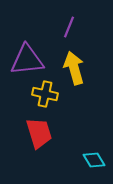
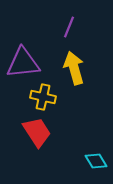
purple triangle: moved 4 px left, 3 px down
yellow cross: moved 2 px left, 3 px down
red trapezoid: moved 2 px left, 1 px up; rotated 16 degrees counterclockwise
cyan diamond: moved 2 px right, 1 px down
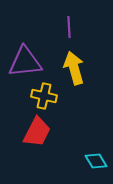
purple line: rotated 25 degrees counterclockwise
purple triangle: moved 2 px right, 1 px up
yellow cross: moved 1 px right, 1 px up
red trapezoid: rotated 60 degrees clockwise
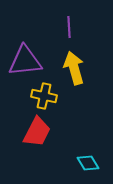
purple triangle: moved 1 px up
cyan diamond: moved 8 px left, 2 px down
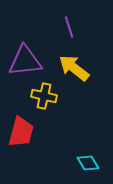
purple line: rotated 15 degrees counterclockwise
yellow arrow: rotated 36 degrees counterclockwise
red trapezoid: moved 16 px left; rotated 12 degrees counterclockwise
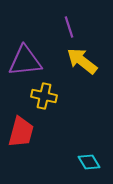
yellow arrow: moved 8 px right, 7 px up
cyan diamond: moved 1 px right, 1 px up
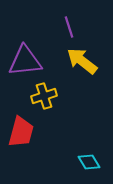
yellow cross: rotated 30 degrees counterclockwise
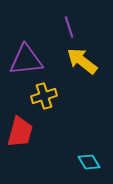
purple triangle: moved 1 px right, 1 px up
red trapezoid: moved 1 px left
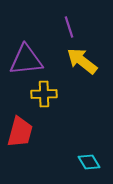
yellow cross: moved 2 px up; rotated 15 degrees clockwise
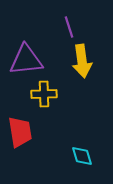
yellow arrow: rotated 136 degrees counterclockwise
red trapezoid: rotated 24 degrees counterclockwise
cyan diamond: moved 7 px left, 6 px up; rotated 15 degrees clockwise
